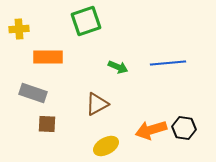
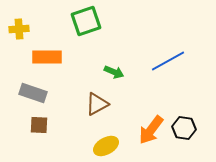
orange rectangle: moved 1 px left
blue line: moved 2 px up; rotated 24 degrees counterclockwise
green arrow: moved 4 px left, 5 px down
brown square: moved 8 px left, 1 px down
orange arrow: rotated 36 degrees counterclockwise
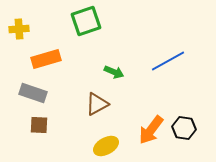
orange rectangle: moved 1 px left, 2 px down; rotated 16 degrees counterclockwise
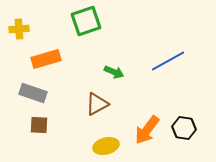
orange arrow: moved 4 px left
yellow ellipse: rotated 15 degrees clockwise
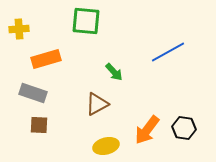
green square: rotated 24 degrees clockwise
blue line: moved 9 px up
green arrow: rotated 24 degrees clockwise
